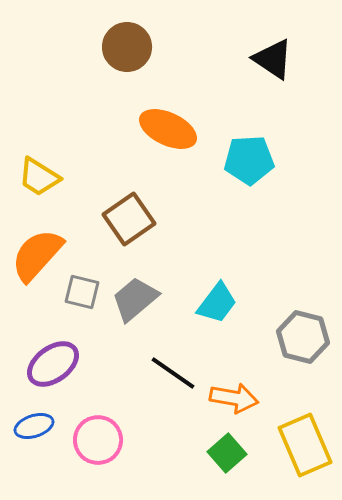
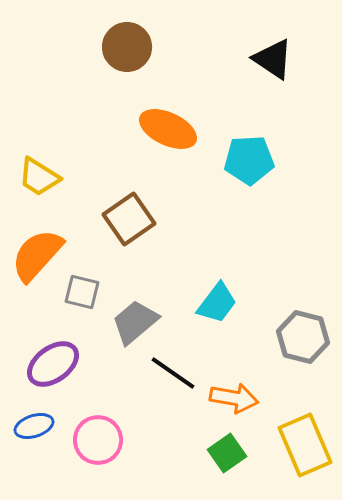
gray trapezoid: moved 23 px down
green square: rotated 6 degrees clockwise
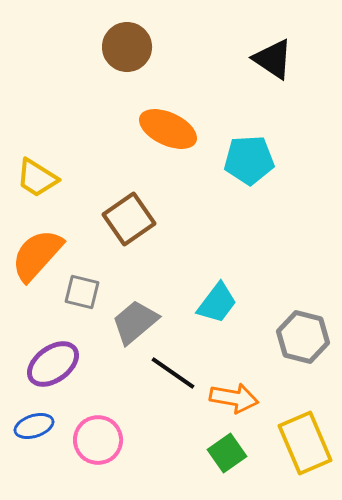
yellow trapezoid: moved 2 px left, 1 px down
yellow rectangle: moved 2 px up
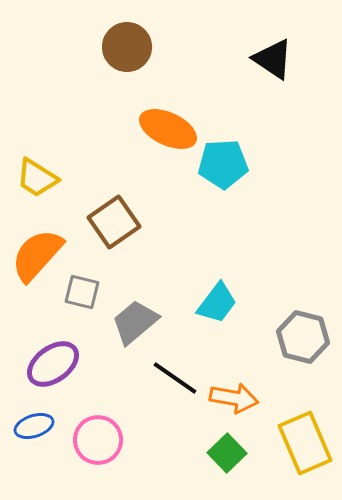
cyan pentagon: moved 26 px left, 4 px down
brown square: moved 15 px left, 3 px down
black line: moved 2 px right, 5 px down
green square: rotated 9 degrees counterclockwise
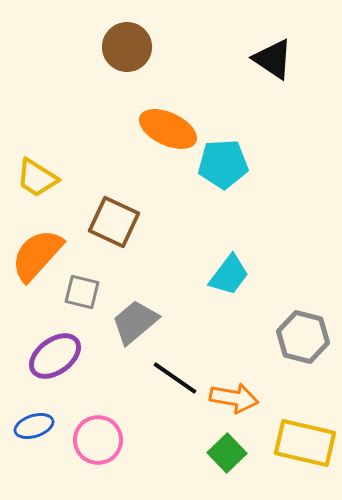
brown square: rotated 30 degrees counterclockwise
cyan trapezoid: moved 12 px right, 28 px up
purple ellipse: moved 2 px right, 8 px up
yellow rectangle: rotated 54 degrees counterclockwise
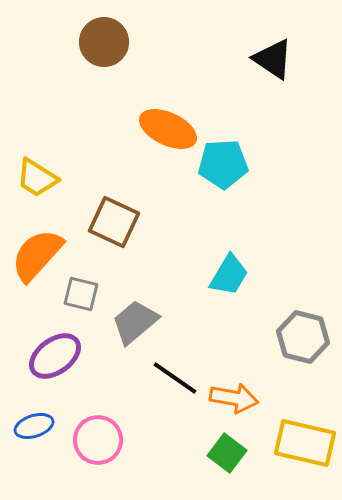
brown circle: moved 23 px left, 5 px up
cyan trapezoid: rotated 6 degrees counterclockwise
gray square: moved 1 px left, 2 px down
green square: rotated 9 degrees counterclockwise
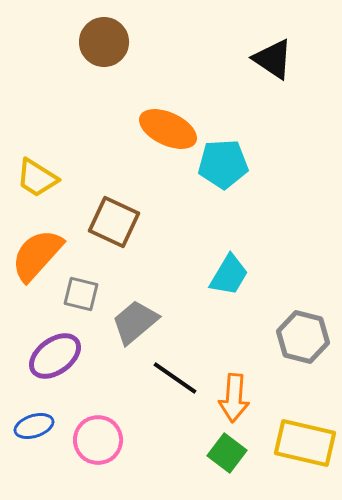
orange arrow: rotated 84 degrees clockwise
